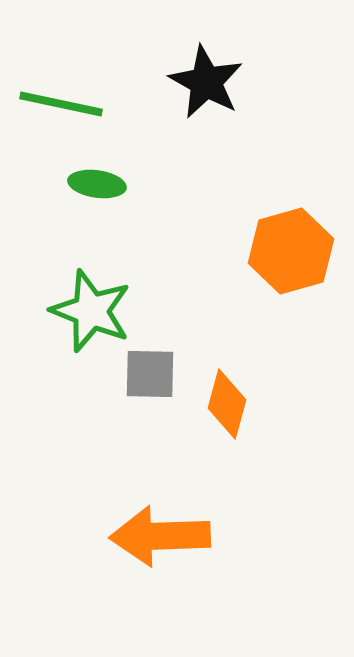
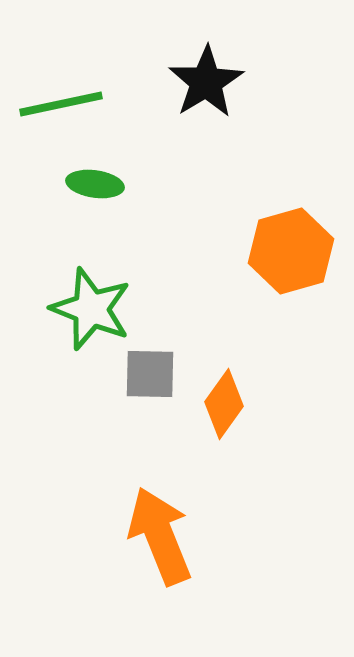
black star: rotated 12 degrees clockwise
green line: rotated 24 degrees counterclockwise
green ellipse: moved 2 px left
green star: moved 2 px up
orange diamond: moved 3 px left; rotated 20 degrees clockwise
orange arrow: rotated 70 degrees clockwise
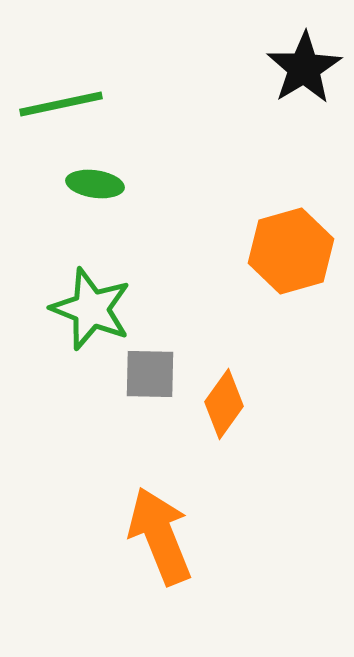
black star: moved 98 px right, 14 px up
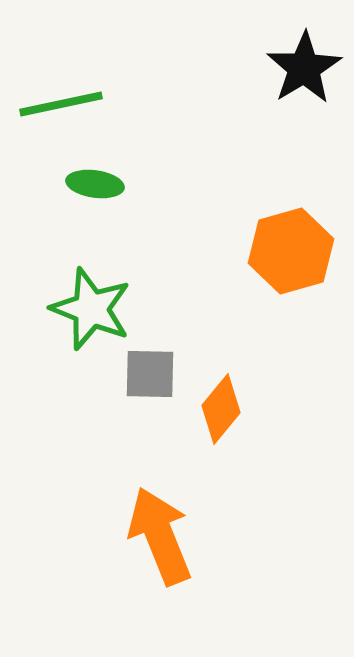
orange diamond: moved 3 px left, 5 px down; rotated 4 degrees clockwise
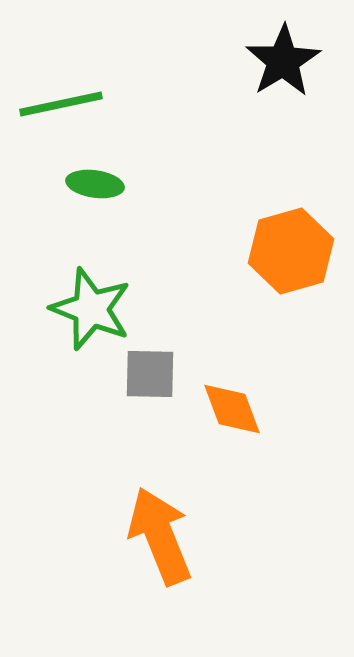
black star: moved 21 px left, 7 px up
orange diamond: moved 11 px right; rotated 60 degrees counterclockwise
